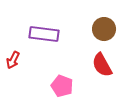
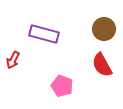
purple rectangle: rotated 8 degrees clockwise
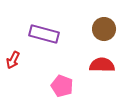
red semicircle: rotated 120 degrees clockwise
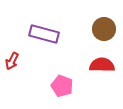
red arrow: moved 1 px left, 1 px down
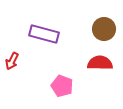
red semicircle: moved 2 px left, 2 px up
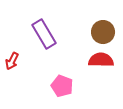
brown circle: moved 1 px left, 3 px down
purple rectangle: rotated 44 degrees clockwise
red semicircle: moved 1 px right, 3 px up
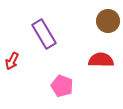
brown circle: moved 5 px right, 11 px up
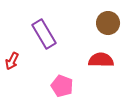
brown circle: moved 2 px down
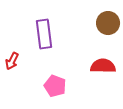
purple rectangle: rotated 24 degrees clockwise
red semicircle: moved 2 px right, 6 px down
pink pentagon: moved 7 px left
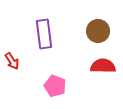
brown circle: moved 10 px left, 8 px down
red arrow: rotated 60 degrees counterclockwise
